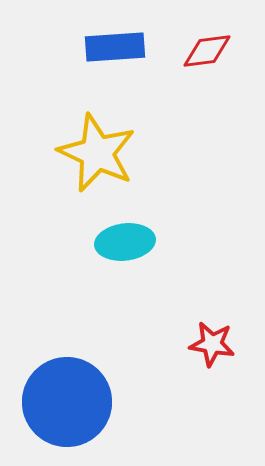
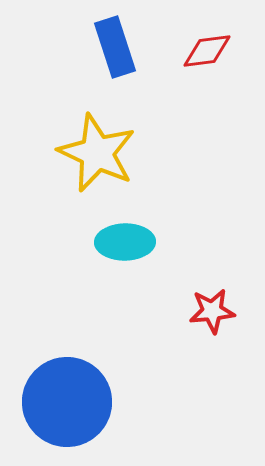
blue rectangle: rotated 76 degrees clockwise
cyan ellipse: rotated 6 degrees clockwise
red star: moved 33 px up; rotated 15 degrees counterclockwise
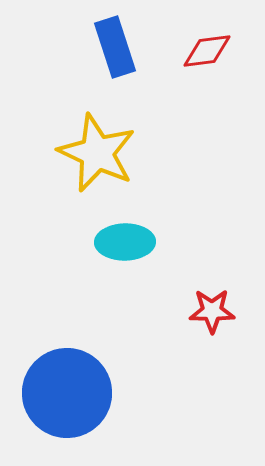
red star: rotated 6 degrees clockwise
blue circle: moved 9 px up
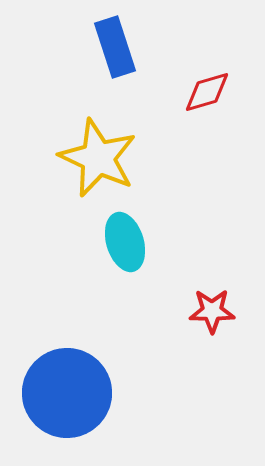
red diamond: moved 41 px down; rotated 9 degrees counterclockwise
yellow star: moved 1 px right, 5 px down
cyan ellipse: rotated 74 degrees clockwise
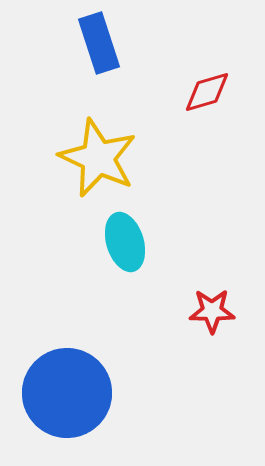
blue rectangle: moved 16 px left, 4 px up
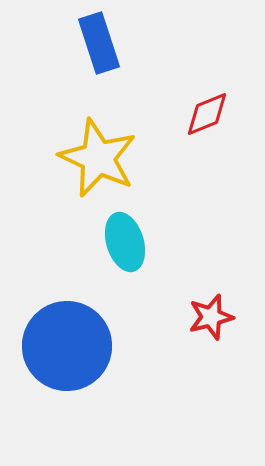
red diamond: moved 22 px down; rotated 6 degrees counterclockwise
red star: moved 1 px left, 6 px down; rotated 15 degrees counterclockwise
blue circle: moved 47 px up
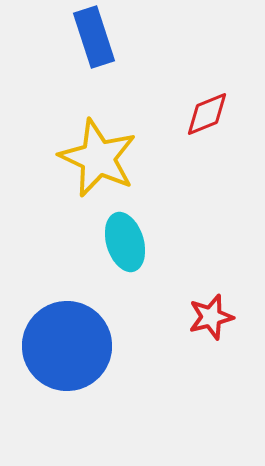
blue rectangle: moved 5 px left, 6 px up
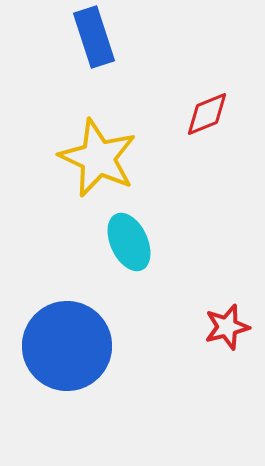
cyan ellipse: moved 4 px right; rotated 8 degrees counterclockwise
red star: moved 16 px right, 10 px down
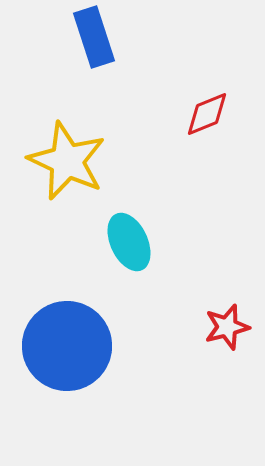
yellow star: moved 31 px left, 3 px down
